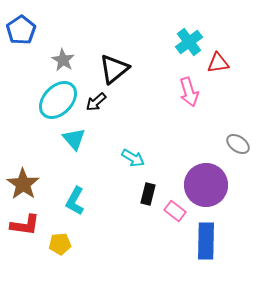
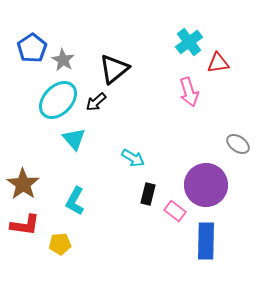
blue pentagon: moved 11 px right, 18 px down
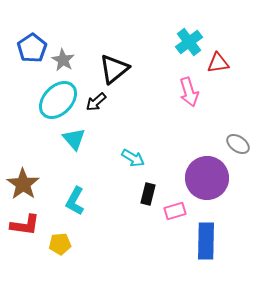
purple circle: moved 1 px right, 7 px up
pink rectangle: rotated 55 degrees counterclockwise
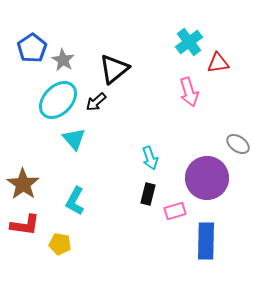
cyan arrow: moved 17 px right; rotated 40 degrees clockwise
yellow pentagon: rotated 15 degrees clockwise
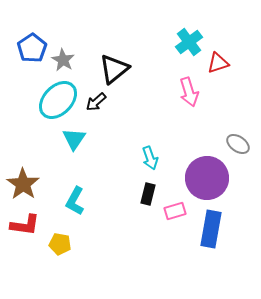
red triangle: rotated 10 degrees counterclockwise
cyan triangle: rotated 15 degrees clockwise
blue rectangle: moved 5 px right, 12 px up; rotated 9 degrees clockwise
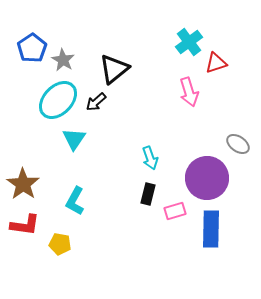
red triangle: moved 2 px left
blue rectangle: rotated 9 degrees counterclockwise
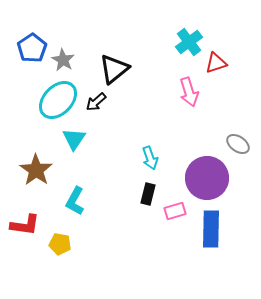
brown star: moved 13 px right, 14 px up
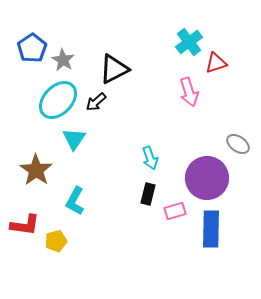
black triangle: rotated 12 degrees clockwise
yellow pentagon: moved 4 px left, 3 px up; rotated 25 degrees counterclockwise
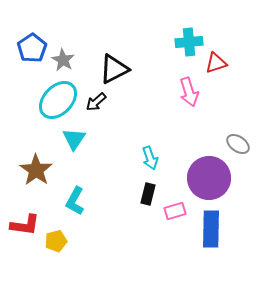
cyan cross: rotated 32 degrees clockwise
purple circle: moved 2 px right
